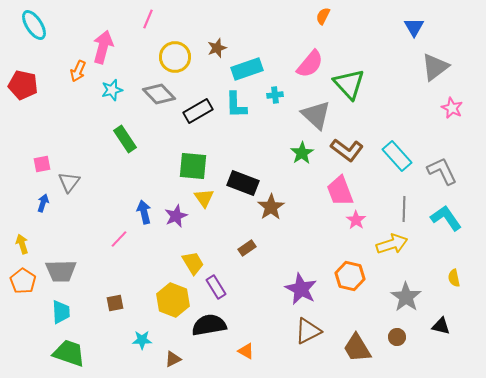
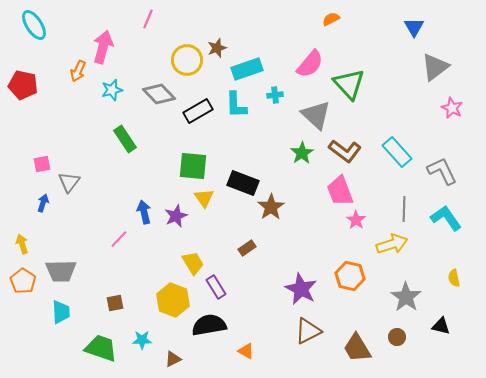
orange semicircle at (323, 16): moved 8 px right, 3 px down; rotated 36 degrees clockwise
yellow circle at (175, 57): moved 12 px right, 3 px down
brown L-shape at (347, 150): moved 2 px left, 1 px down
cyan rectangle at (397, 156): moved 4 px up
green trapezoid at (69, 353): moved 32 px right, 5 px up
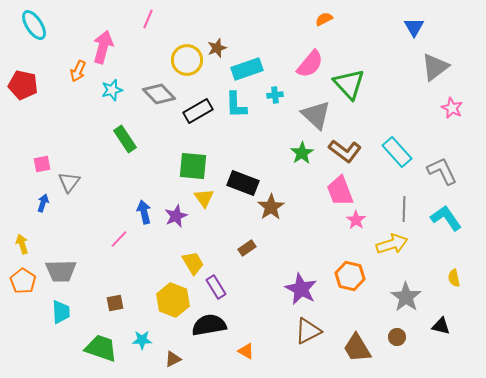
orange semicircle at (331, 19): moved 7 px left
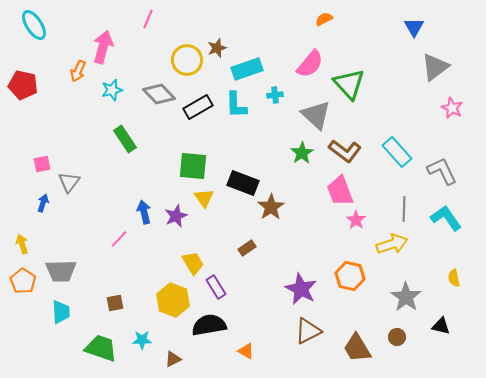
black rectangle at (198, 111): moved 4 px up
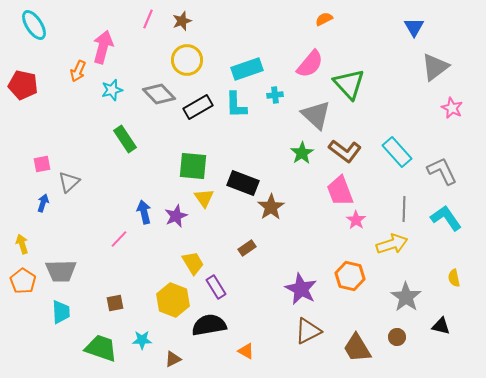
brown star at (217, 48): moved 35 px left, 27 px up
gray triangle at (69, 182): rotated 10 degrees clockwise
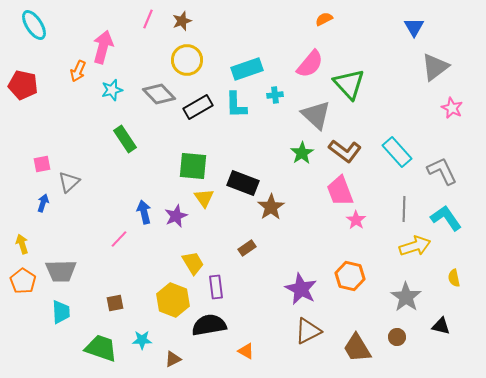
yellow arrow at (392, 244): moved 23 px right, 2 px down
purple rectangle at (216, 287): rotated 25 degrees clockwise
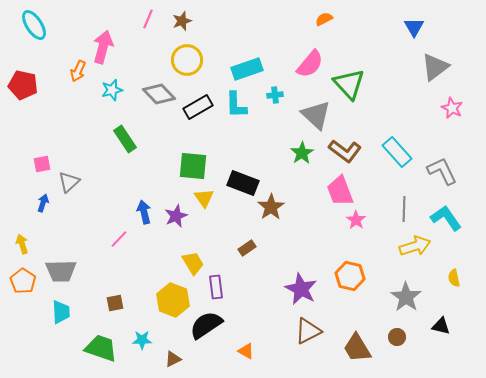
black semicircle at (209, 325): moved 3 px left; rotated 24 degrees counterclockwise
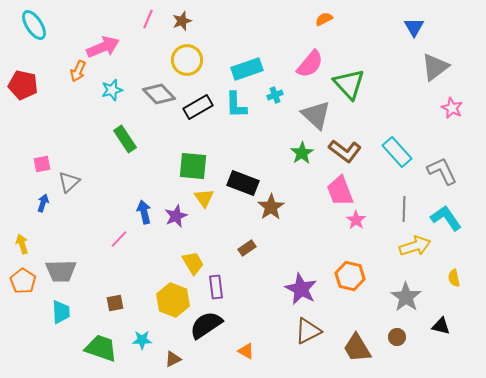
pink arrow at (103, 47): rotated 52 degrees clockwise
cyan cross at (275, 95): rotated 14 degrees counterclockwise
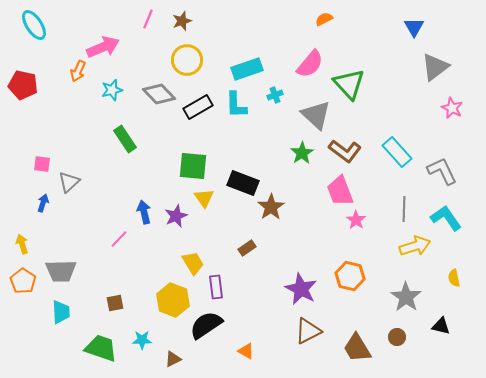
pink square at (42, 164): rotated 18 degrees clockwise
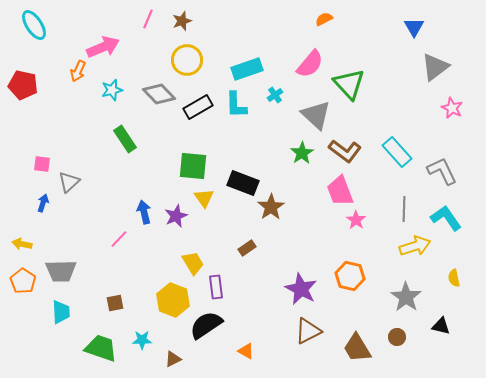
cyan cross at (275, 95): rotated 14 degrees counterclockwise
yellow arrow at (22, 244): rotated 60 degrees counterclockwise
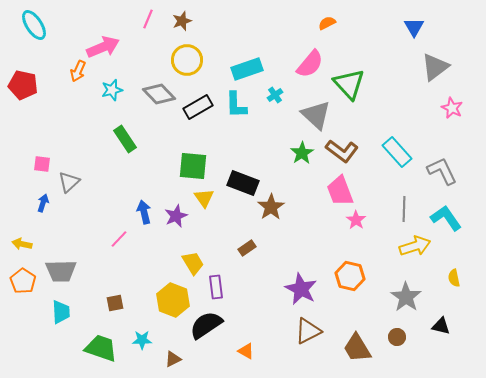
orange semicircle at (324, 19): moved 3 px right, 4 px down
brown L-shape at (345, 151): moved 3 px left
